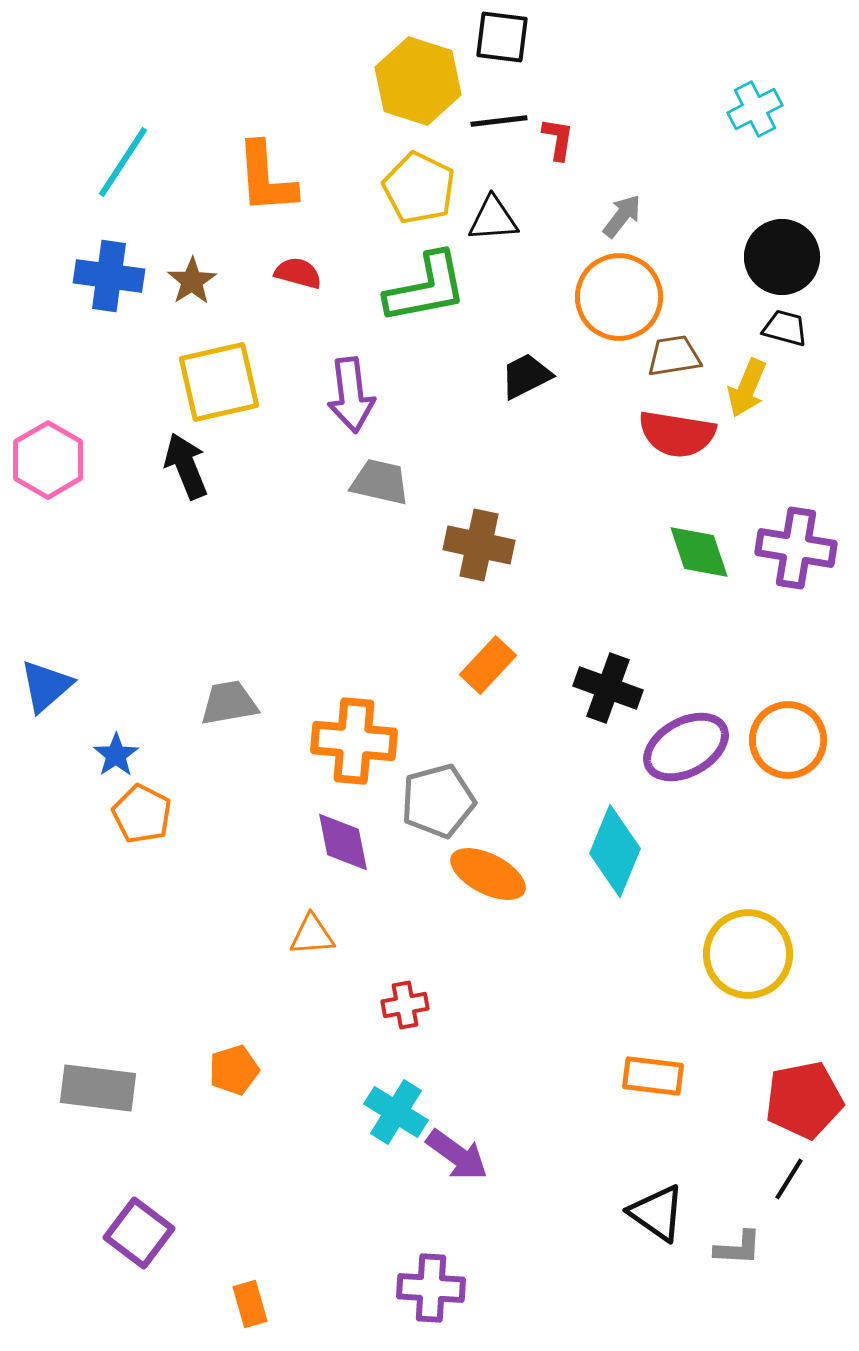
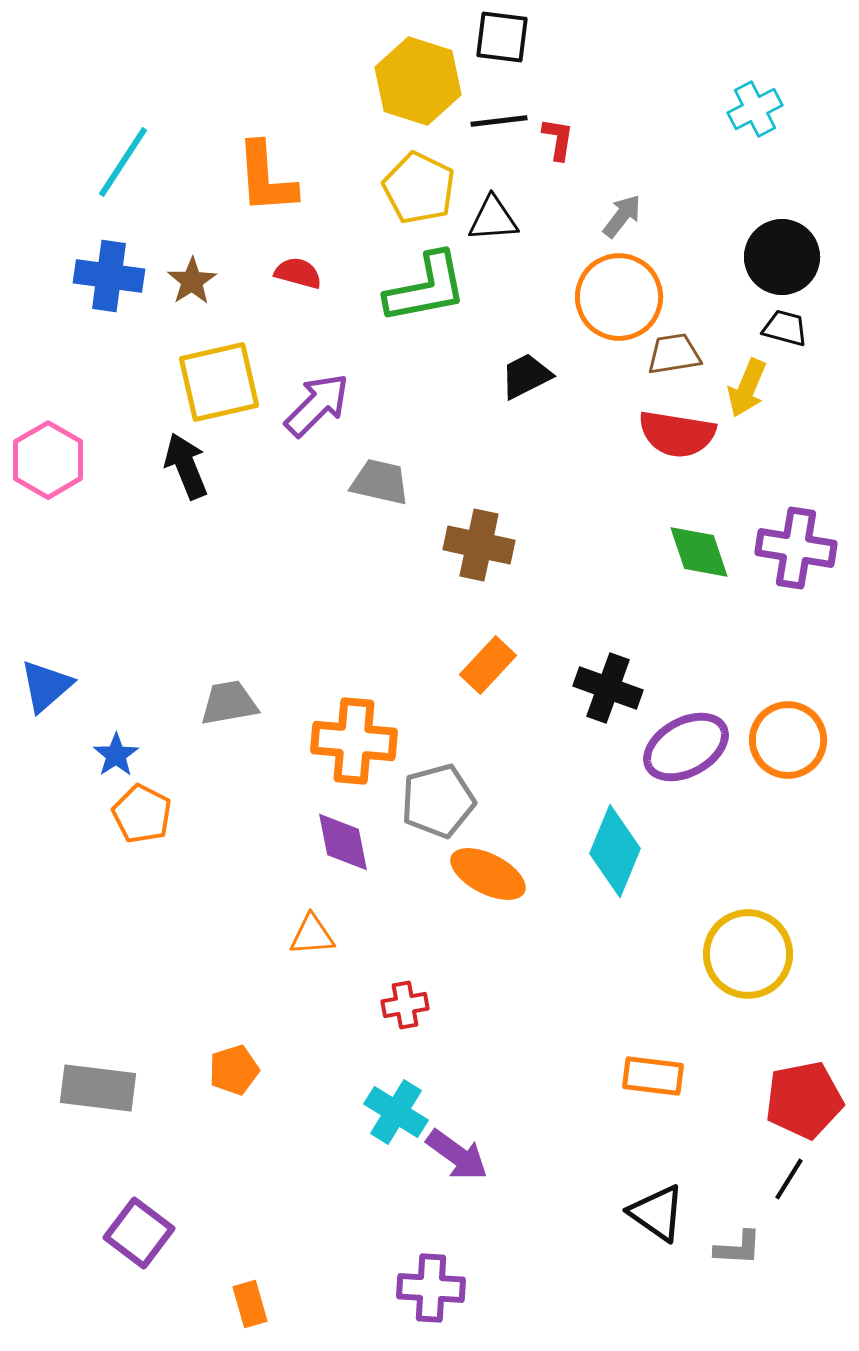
brown trapezoid at (674, 356): moved 2 px up
purple arrow at (351, 395): moved 34 px left, 10 px down; rotated 128 degrees counterclockwise
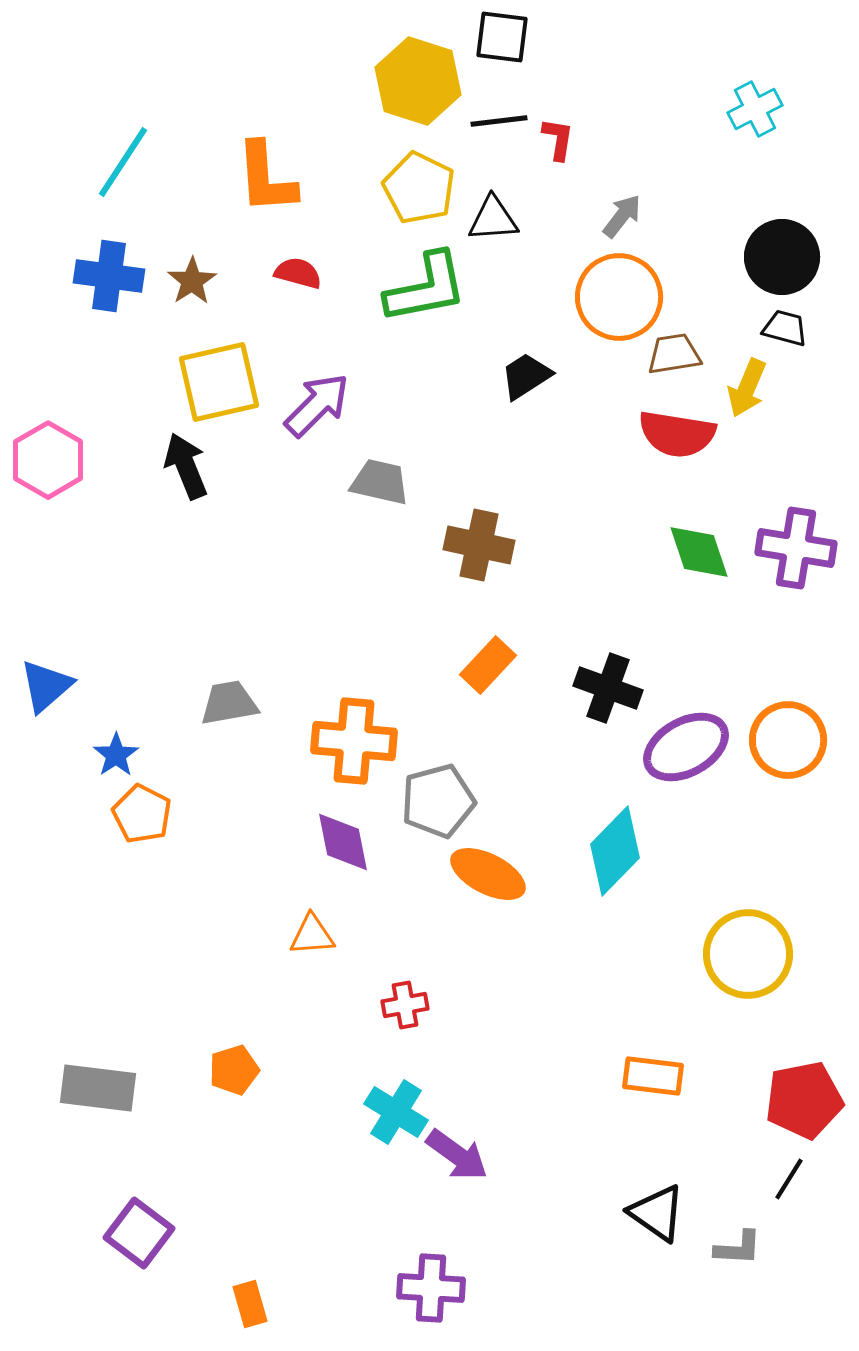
black trapezoid at (526, 376): rotated 6 degrees counterclockwise
cyan diamond at (615, 851): rotated 22 degrees clockwise
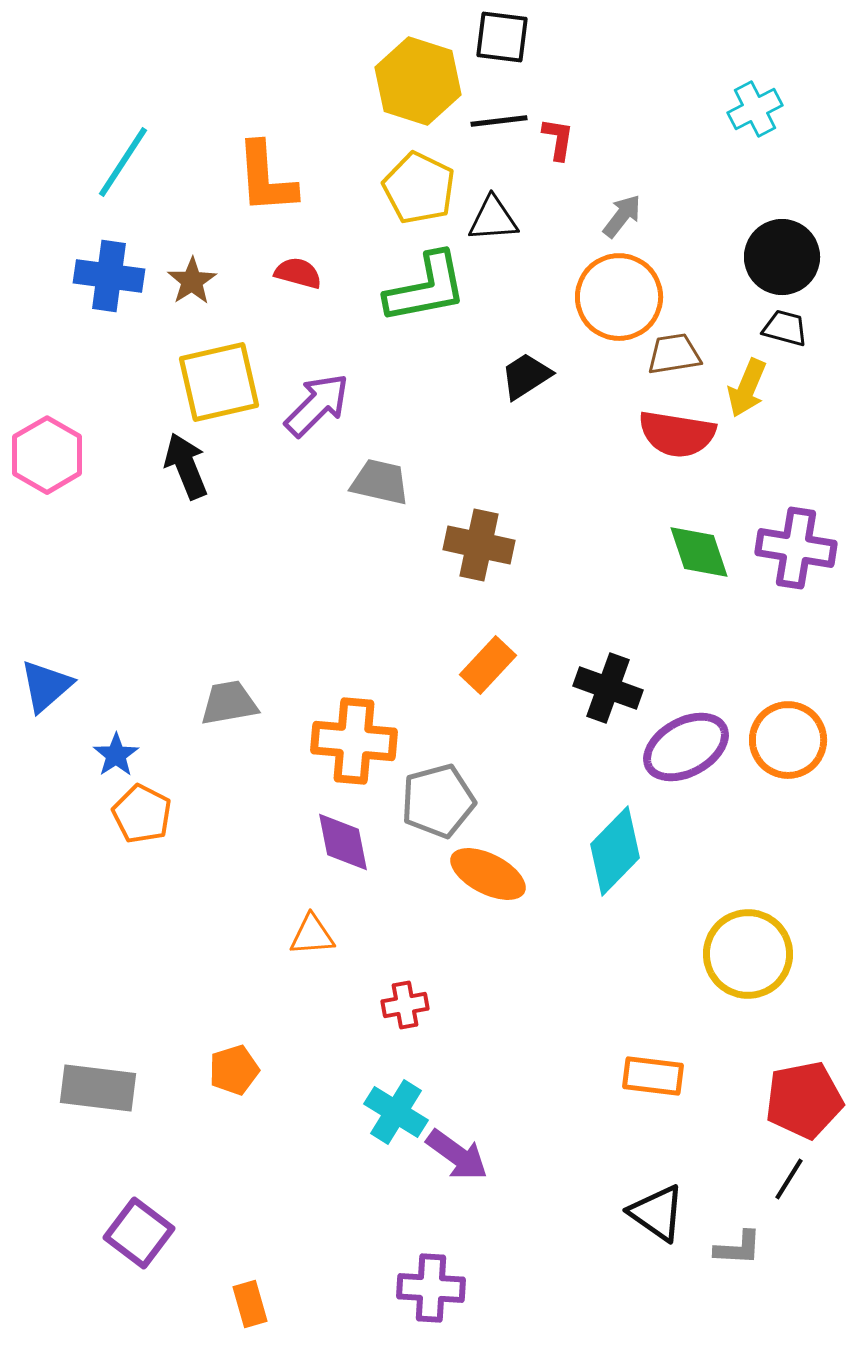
pink hexagon at (48, 460): moved 1 px left, 5 px up
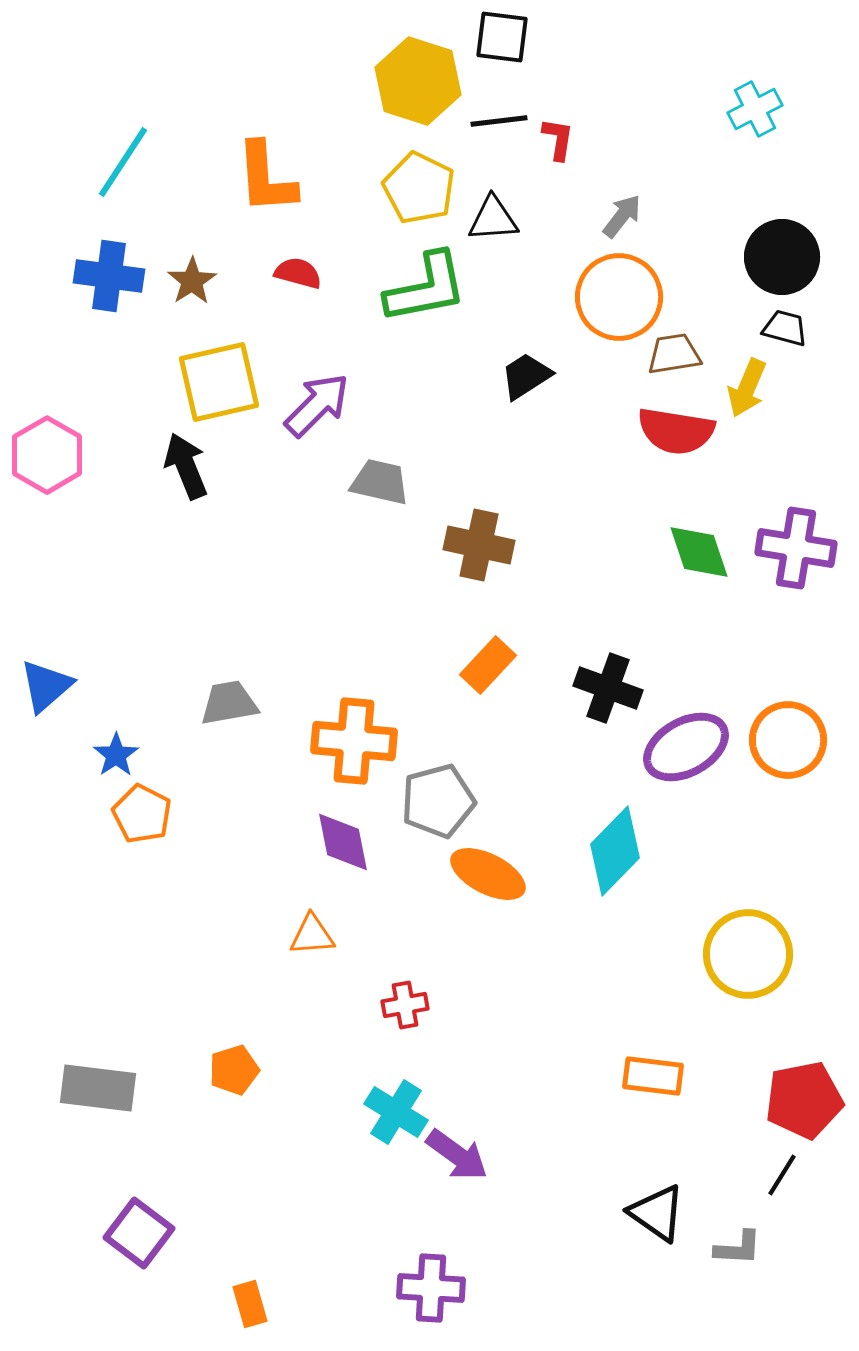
red semicircle at (677, 434): moved 1 px left, 3 px up
black line at (789, 1179): moved 7 px left, 4 px up
